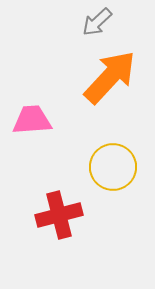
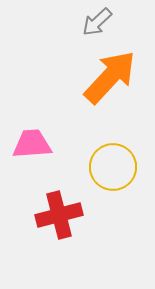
pink trapezoid: moved 24 px down
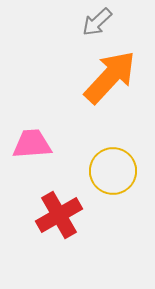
yellow circle: moved 4 px down
red cross: rotated 15 degrees counterclockwise
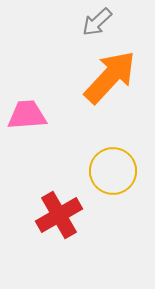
pink trapezoid: moved 5 px left, 29 px up
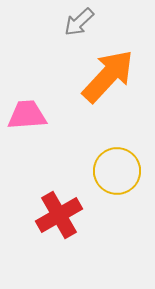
gray arrow: moved 18 px left
orange arrow: moved 2 px left, 1 px up
yellow circle: moved 4 px right
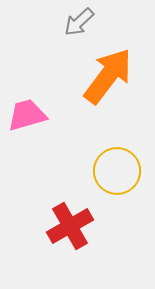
orange arrow: rotated 6 degrees counterclockwise
pink trapezoid: rotated 12 degrees counterclockwise
red cross: moved 11 px right, 11 px down
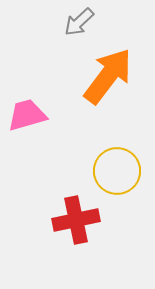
red cross: moved 6 px right, 6 px up; rotated 18 degrees clockwise
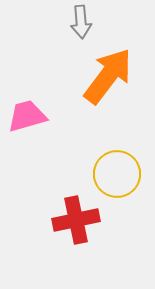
gray arrow: moved 2 px right; rotated 52 degrees counterclockwise
pink trapezoid: moved 1 px down
yellow circle: moved 3 px down
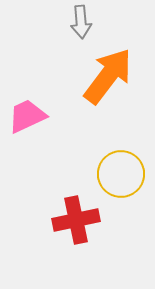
pink trapezoid: rotated 9 degrees counterclockwise
yellow circle: moved 4 px right
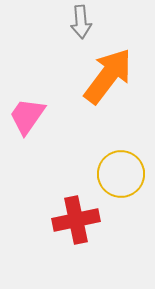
pink trapezoid: rotated 30 degrees counterclockwise
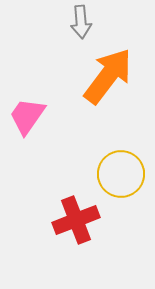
red cross: rotated 9 degrees counterclockwise
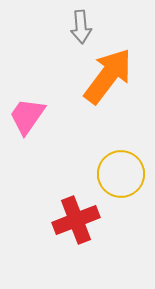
gray arrow: moved 5 px down
